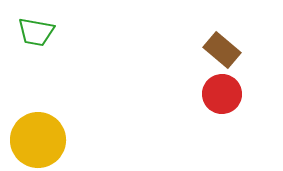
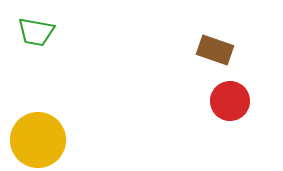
brown rectangle: moved 7 px left; rotated 21 degrees counterclockwise
red circle: moved 8 px right, 7 px down
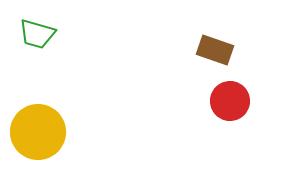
green trapezoid: moved 1 px right, 2 px down; rotated 6 degrees clockwise
yellow circle: moved 8 px up
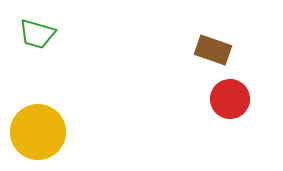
brown rectangle: moved 2 px left
red circle: moved 2 px up
